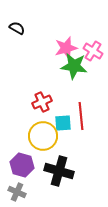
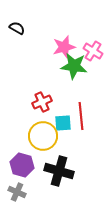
pink star: moved 2 px left, 1 px up
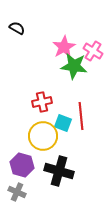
pink star: rotated 15 degrees counterclockwise
red cross: rotated 12 degrees clockwise
cyan square: rotated 24 degrees clockwise
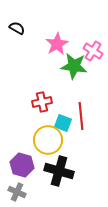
pink star: moved 7 px left, 3 px up
yellow circle: moved 5 px right, 4 px down
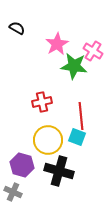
cyan square: moved 14 px right, 14 px down
gray cross: moved 4 px left
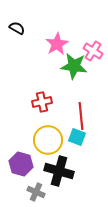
purple hexagon: moved 1 px left, 1 px up
gray cross: moved 23 px right
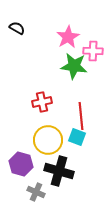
pink star: moved 11 px right, 7 px up
pink cross: rotated 30 degrees counterclockwise
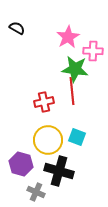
green star: moved 1 px right, 3 px down
red cross: moved 2 px right
red line: moved 9 px left, 25 px up
